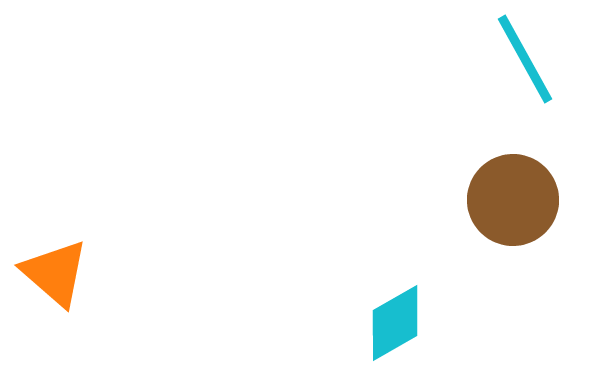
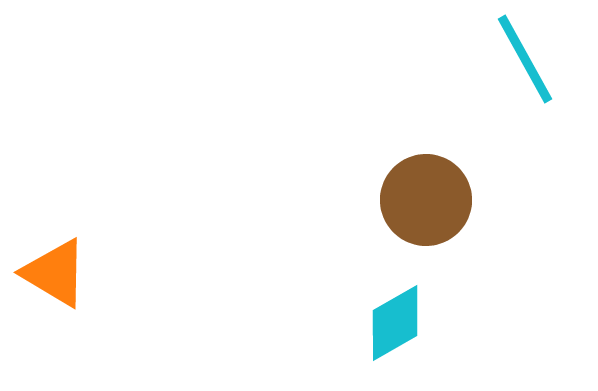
brown circle: moved 87 px left
orange triangle: rotated 10 degrees counterclockwise
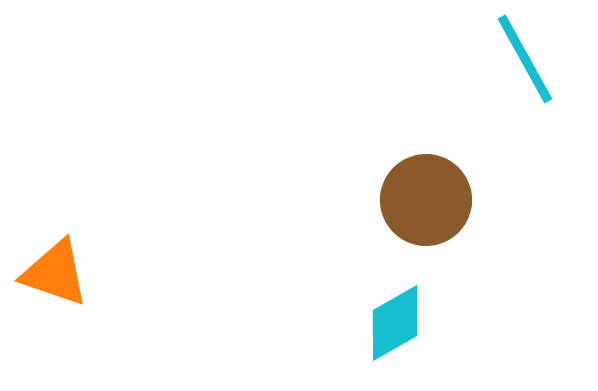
orange triangle: rotated 12 degrees counterclockwise
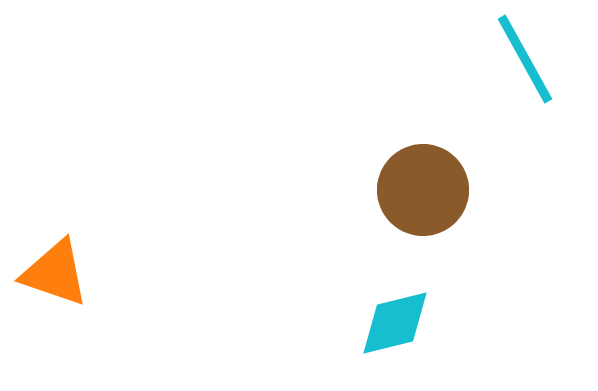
brown circle: moved 3 px left, 10 px up
cyan diamond: rotated 16 degrees clockwise
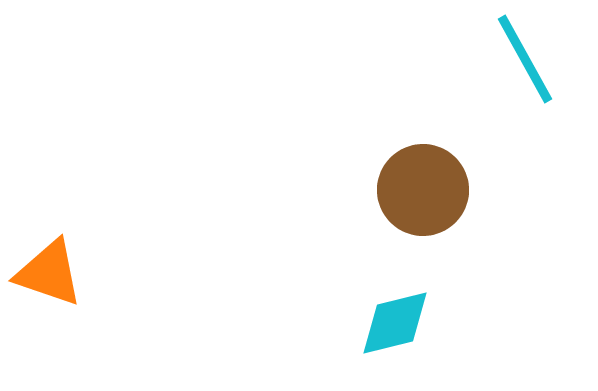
orange triangle: moved 6 px left
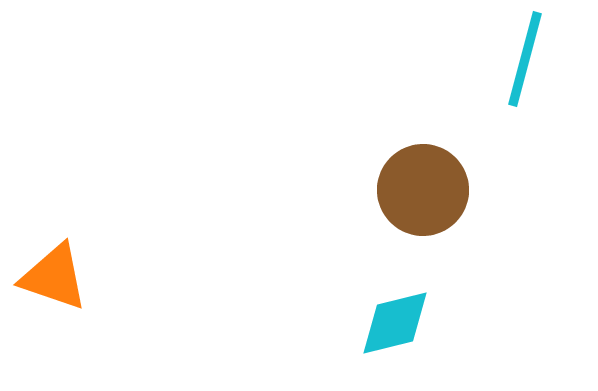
cyan line: rotated 44 degrees clockwise
orange triangle: moved 5 px right, 4 px down
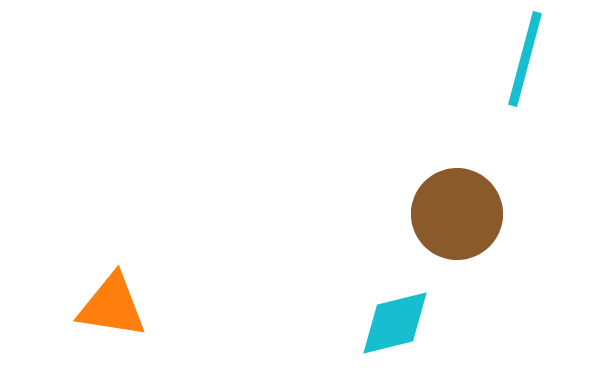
brown circle: moved 34 px right, 24 px down
orange triangle: moved 58 px right, 29 px down; rotated 10 degrees counterclockwise
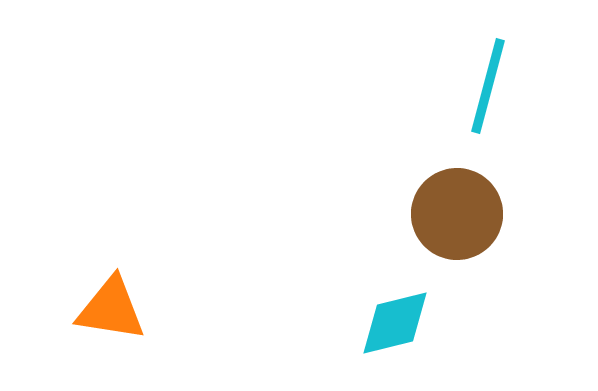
cyan line: moved 37 px left, 27 px down
orange triangle: moved 1 px left, 3 px down
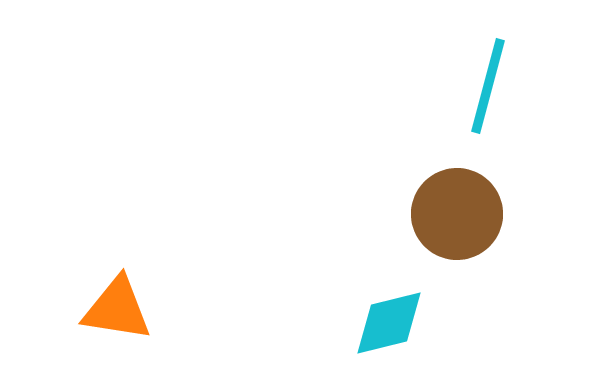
orange triangle: moved 6 px right
cyan diamond: moved 6 px left
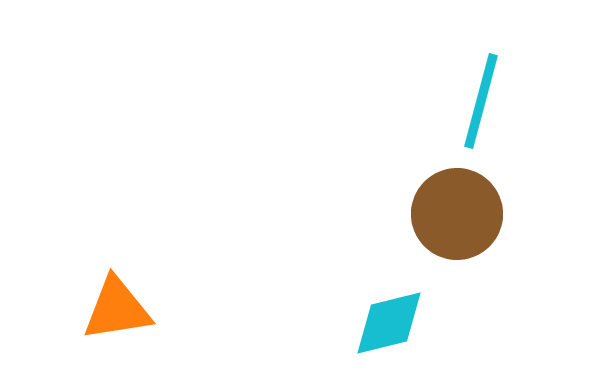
cyan line: moved 7 px left, 15 px down
orange triangle: rotated 18 degrees counterclockwise
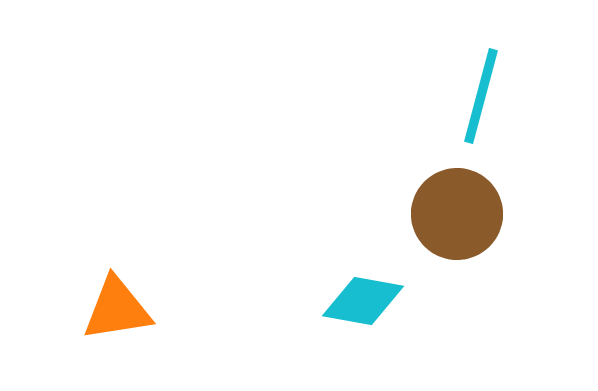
cyan line: moved 5 px up
cyan diamond: moved 26 px left, 22 px up; rotated 24 degrees clockwise
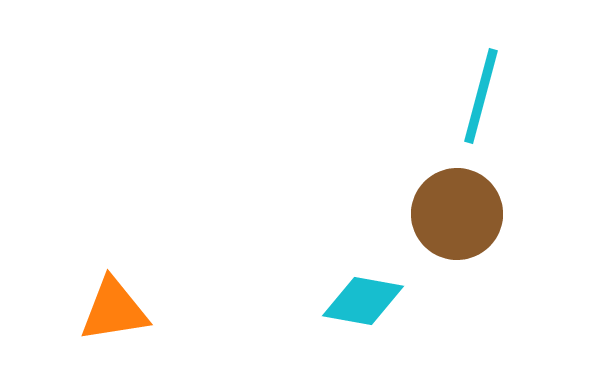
orange triangle: moved 3 px left, 1 px down
